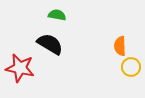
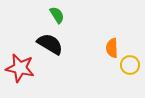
green semicircle: rotated 48 degrees clockwise
orange semicircle: moved 8 px left, 2 px down
yellow circle: moved 1 px left, 2 px up
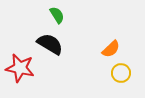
orange semicircle: moved 1 px left, 1 px down; rotated 132 degrees counterclockwise
yellow circle: moved 9 px left, 8 px down
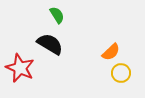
orange semicircle: moved 3 px down
red star: rotated 12 degrees clockwise
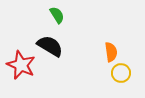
black semicircle: moved 2 px down
orange semicircle: rotated 54 degrees counterclockwise
red star: moved 1 px right, 3 px up
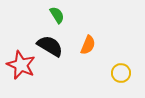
orange semicircle: moved 23 px left, 7 px up; rotated 30 degrees clockwise
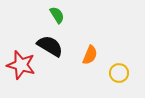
orange semicircle: moved 2 px right, 10 px down
red star: rotated 8 degrees counterclockwise
yellow circle: moved 2 px left
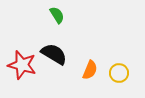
black semicircle: moved 4 px right, 8 px down
orange semicircle: moved 15 px down
red star: moved 1 px right
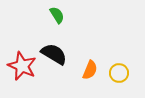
red star: moved 1 px down; rotated 8 degrees clockwise
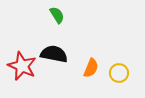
black semicircle: rotated 20 degrees counterclockwise
orange semicircle: moved 1 px right, 2 px up
